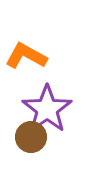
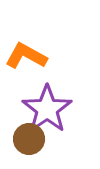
brown circle: moved 2 px left, 2 px down
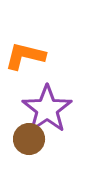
orange L-shape: moved 1 px left; rotated 15 degrees counterclockwise
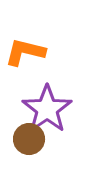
orange L-shape: moved 4 px up
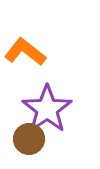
orange L-shape: rotated 24 degrees clockwise
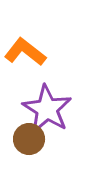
purple star: rotated 6 degrees counterclockwise
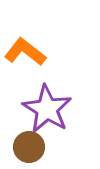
brown circle: moved 8 px down
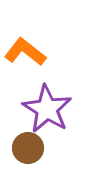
brown circle: moved 1 px left, 1 px down
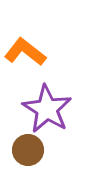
brown circle: moved 2 px down
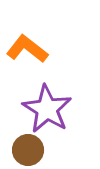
orange L-shape: moved 2 px right, 3 px up
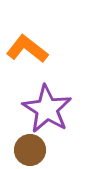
brown circle: moved 2 px right
